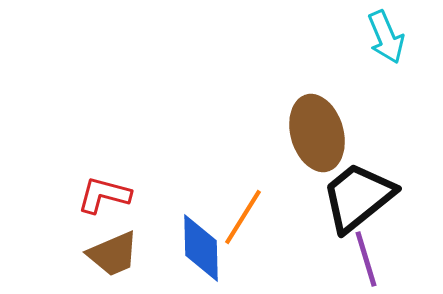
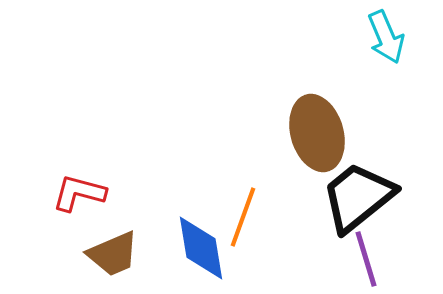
red L-shape: moved 25 px left, 2 px up
orange line: rotated 12 degrees counterclockwise
blue diamond: rotated 8 degrees counterclockwise
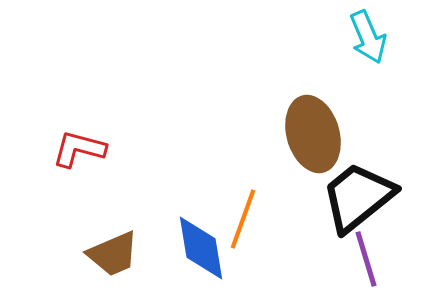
cyan arrow: moved 18 px left
brown ellipse: moved 4 px left, 1 px down
red L-shape: moved 44 px up
orange line: moved 2 px down
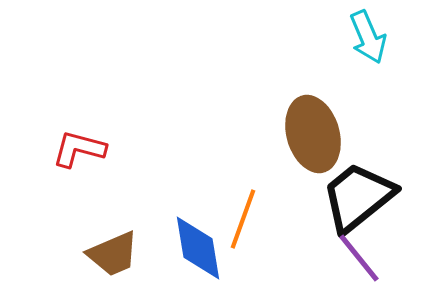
blue diamond: moved 3 px left
purple line: moved 7 px left, 1 px up; rotated 22 degrees counterclockwise
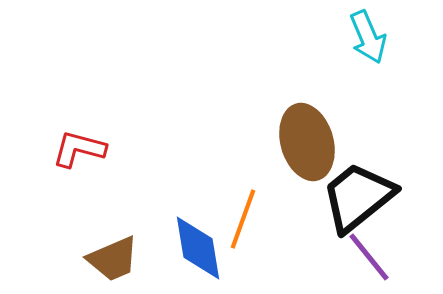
brown ellipse: moved 6 px left, 8 px down
brown trapezoid: moved 5 px down
purple line: moved 10 px right, 1 px up
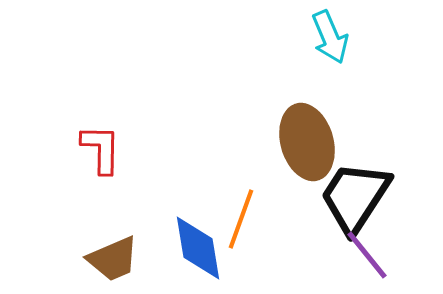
cyan arrow: moved 38 px left
red L-shape: moved 22 px right; rotated 76 degrees clockwise
black trapezoid: moved 3 px left; rotated 18 degrees counterclockwise
orange line: moved 2 px left
purple line: moved 2 px left, 2 px up
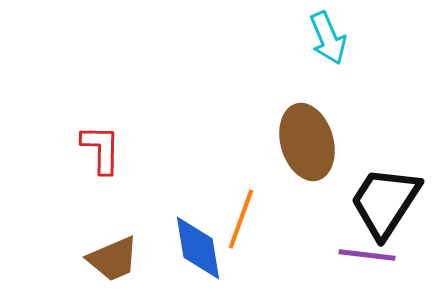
cyan arrow: moved 2 px left, 1 px down
black trapezoid: moved 30 px right, 5 px down
purple line: rotated 44 degrees counterclockwise
